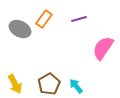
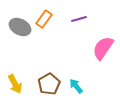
gray ellipse: moved 2 px up
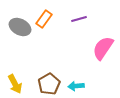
cyan arrow: rotated 56 degrees counterclockwise
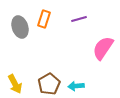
orange rectangle: rotated 18 degrees counterclockwise
gray ellipse: rotated 45 degrees clockwise
